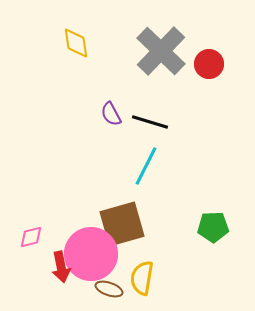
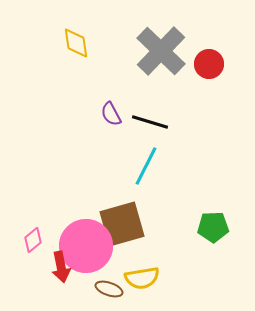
pink diamond: moved 2 px right, 3 px down; rotated 25 degrees counterclockwise
pink circle: moved 5 px left, 8 px up
yellow semicircle: rotated 108 degrees counterclockwise
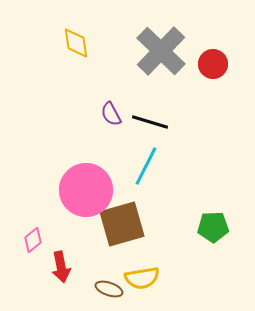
red circle: moved 4 px right
pink circle: moved 56 px up
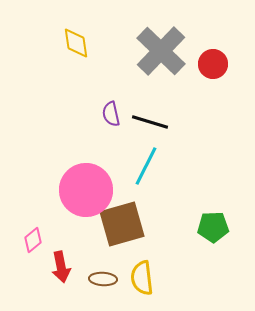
purple semicircle: rotated 15 degrees clockwise
yellow semicircle: rotated 92 degrees clockwise
brown ellipse: moved 6 px left, 10 px up; rotated 16 degrees counterclockwise
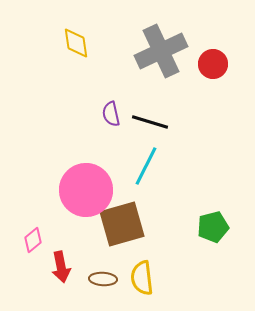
gray cross: rotated 21 degrees clockwise
green pentagon: rotated 12 degrees counterclockwise
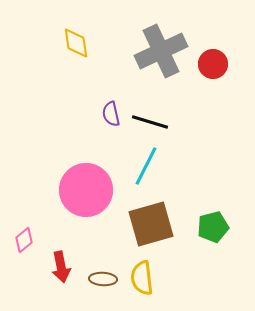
brown square: moved 29 px right
pink diamond: moved 9 px left
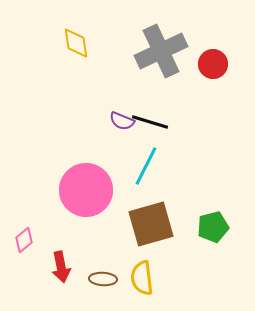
purple semicircle: moved 11 px right, 7 px down; rotated 55 degrees counterclockwise
